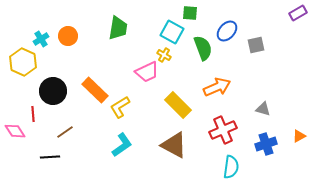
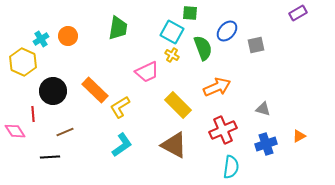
yellow cross: moved 8 px right
brown line: rotated 12 degrees clockwise
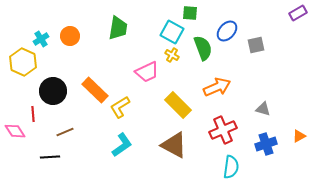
orange circle: moved 2 px right
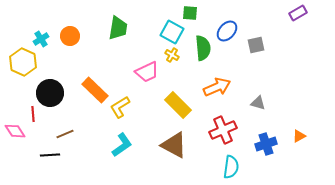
green semicircle: rotated 15 degrees clockwise
black circle: moved 3 px left, 2 px down
gray triangle: moved 5 px left, 6 px up
brown line: moved 2 px down
black line: moved 2 px up
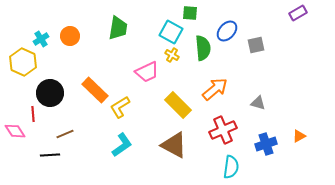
cyan square: moved 1 px left
orange arrow: moved 2 px left, 2 px down; rotated 16 degrees counterclockwise
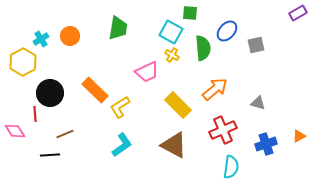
yellow hexagon: rotated 8 degrees clockwise
red line: moved 2 px right
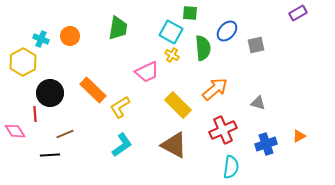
cyan cross: rotated 35 degrees counterclockwise
orange rectangle: moved 2 px left
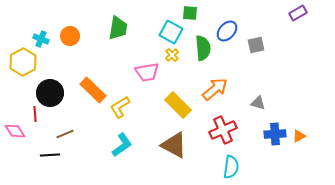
yellow cross: rotated 16 degrees clockwise
pink trapezoid: rotated 15 degrees clockwise
blue cross: moved 9 px right, 10 px up; rotated 15 degrees clockwise
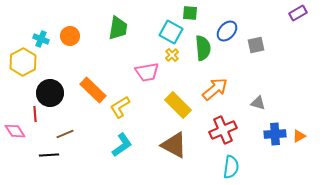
black line: moved 1 px left
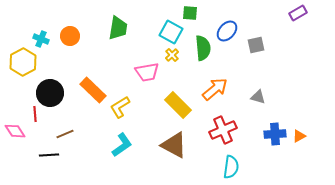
gray triangle: moved 6 px up
